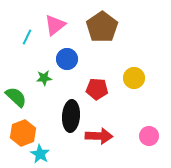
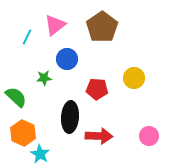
black ellipse: moved 1 px left, 1 px down
orange hexagon: rotated 15 degrees counterclockwise
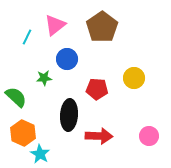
black ellipse: moved 1 px left, 2 px up
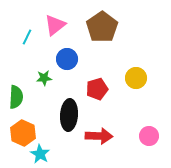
yellow circle: moved 2 px right
red pentagon: rotated 20 degrees counterclockwise
green semicircle: rotated 50 degrees clockwise
